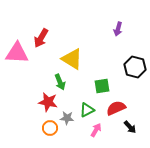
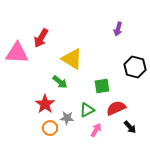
green arrow: rotated 28 degrees counterclockwise
red star: moved 3 px left, 2 px down; rotated 24 degrees clockwise
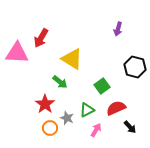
green square: rotated 28 degrees counterclockwise
gray star: rotated 16 degrees clockwise
